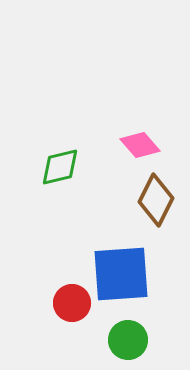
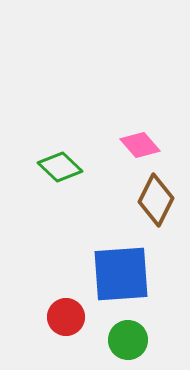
green diamond: rotated 57 degrees clockwise
red circle: moved 6 px left, 14 px down
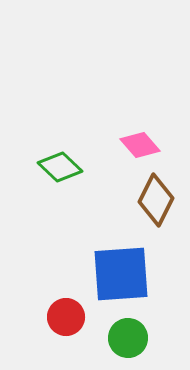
green circle: moved 2 px up
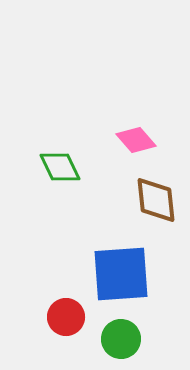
pink diamond: moved 4 px left, 5 px up
green diamond: rotated 21 degrees clockwise
brown diamond: rotated 33 degrees counterclockwise
green circle: moved 7 px left, 1 px down
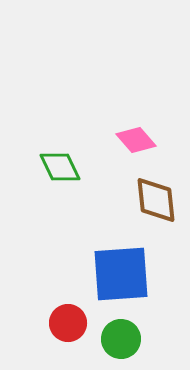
red circle: moved 2 px right, 6 px down
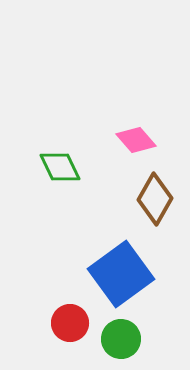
brown diamond: moved 1 px left, 1 px up; rotated 36 degrees clockwise
blue square: rotated 32 degrees counterclockwise
red circle: moved 2 px right
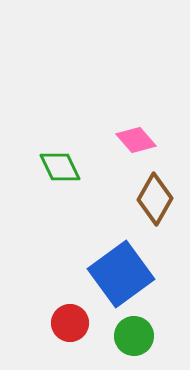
green circle: moved 13 px right, 3 px up
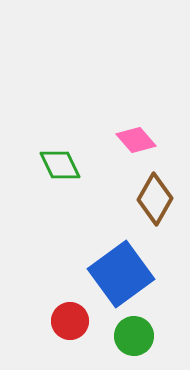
green diamond: moved 2 px up
red circle: moved 2 px up
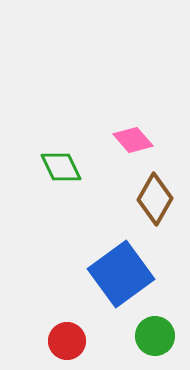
pink diamond: moved 3 px left
green diamond: moved 1 px right, 2 px down
red circle: moved 3 px left, 20 px down
green circle: moved 21 px right
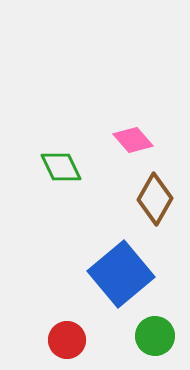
blue square: rotated 4 degrees counterclockwise
red circle: moved 1 px up
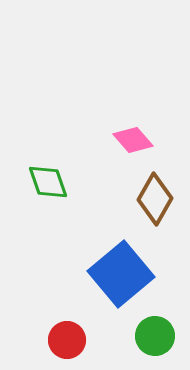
green diamond: moved 13 px left, 15 px down; rotated 6 degrees clockwise
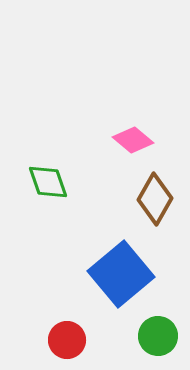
pink diamond: rotated 9 degrees counterclockwise
green circle: moved 3 px right
